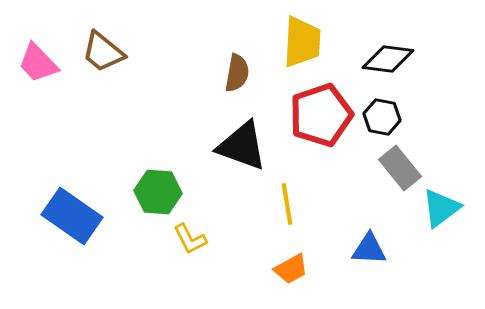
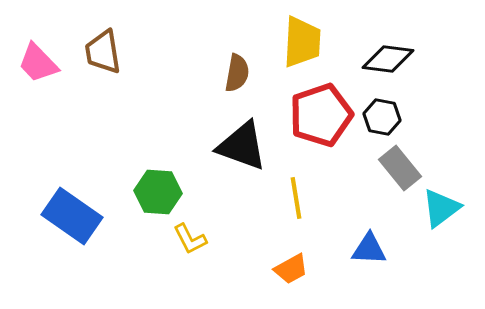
brown trapezoid: rotated 42 degrees clockwise
yellow line: moved 9 px right, 6 px up
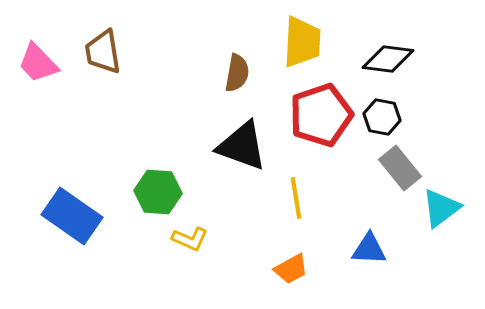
yellow L-shape: rotated 39 degrees counterclockwise
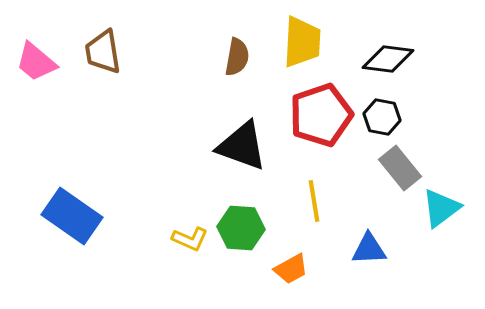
pink trapezoid: moved 2 px left, 1 px up; rotated 6 degrees counterclockwise
brown semicircle: moved 16 px up
green hexagon: moved 83 px right, 36 px down
yellow line: moved 18 px right, 3 px down
blue triangle: rotated 6 degrees counterclockwise
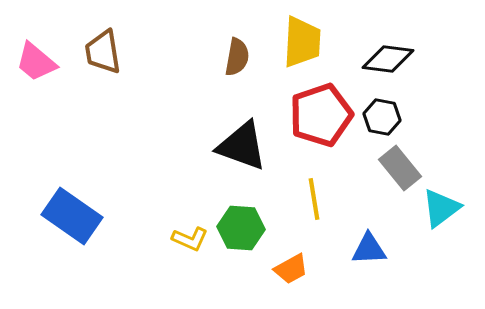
yellow line: moved 2 px up
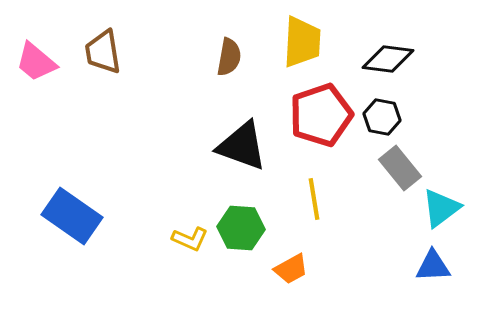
brown semicircle: moved 8 px left
blue triangle: moved 64 px right, 17 px down
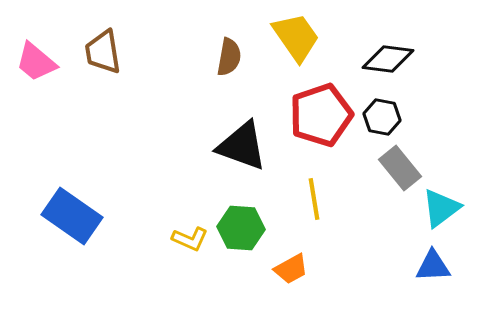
yellow trapezoid: moved 6 px left, 5 px up; rotated 38 degrees counterclockwise
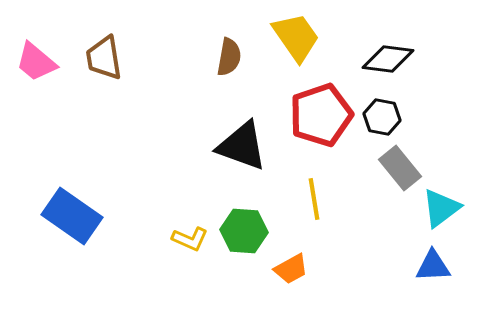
brown trapezoid: moved 1 px right, 6 px down
green hexagon: moved 3 px right, 3 px down
